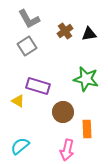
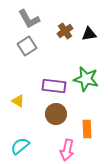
purple rectangle: moved 16 px right; rotated 10 degrees counterclockwise
brown circle: moved 7 px left, 2 px down
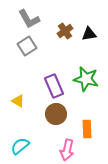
purple rectangle: rotated 60 degrees clockwise
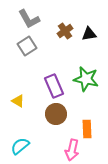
pink arrow: moved 5 px right
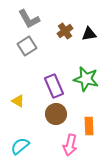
orange rectangle: moved 2 px right, 3 px up
pink arrow: moved 2 px left, 5 px up
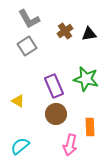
orange rectangle: moved 1 px right, 1 px down
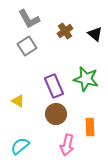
black triangle: moved 6 px right; rotated 49 degrees clockwise
pink arrow: moved 3 px left
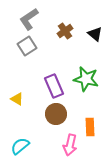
gray L-shape: rotated 85 degrees clockwise
yellow triangle: moved 1 px left, 2 px up
pink arrow: moved 3 px right
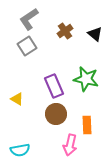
orange rectangle: moved 3 px left, 2 px up
cyan semicircle: moved 4 px down; rotated 150 degrees counterclockwise
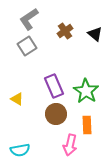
green star: moved 12 px down; rotated 20 degrees clockwise
